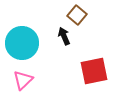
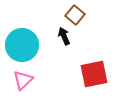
brown square: moved 2 px left
cyan circle: moved 2 px down
red square: moved 3 px down
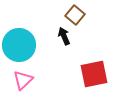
cyan circle: moved 3 px left
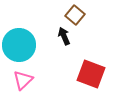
red square: moved 3 px left; rotated 32 degrees clockwise
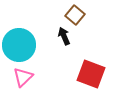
pink triangle: moved 3 px up
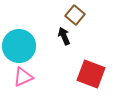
cyan circle: moved 1 px down
pink triangle: rotated 20 degrees clockwise
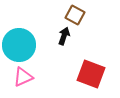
brown square: rotated 12 degrees counterclockwise
black arrow: rotated 42 degrees clockwise
cyan circle: moved 1 px up
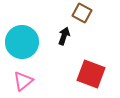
brown square: moved 7 px right, 2 px up
cyan circle: moved 3 px right, 3 px up
pink triangle: moved 4 px down; rotated 15 degrees counterclockwise
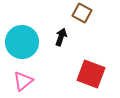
black arrow: moved 3 px left, 1 px down
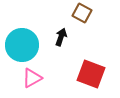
cyan circle: moved 3 px down
pink triangle: moved 9 px right, 3 px up; rotated 10 degrees clockwise
